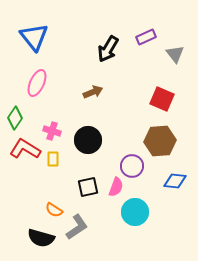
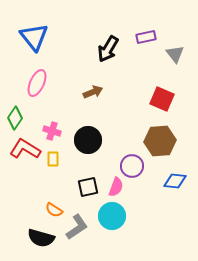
purple rectangle: rotated 12 degrees clockwise
cyan circle: moved 23 px left, 4 px down
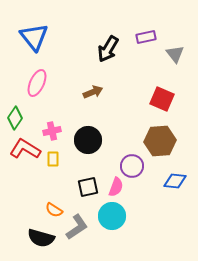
pink cross: rotated 30 degrees counterclockwise
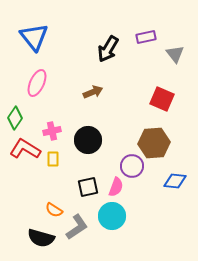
brown hexagon: moved 6 px left, 2 px down
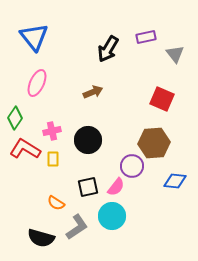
pink semicircle: rotated 18 degrees clockwise
orange semicircle: moved 2 px right, 7 px up
